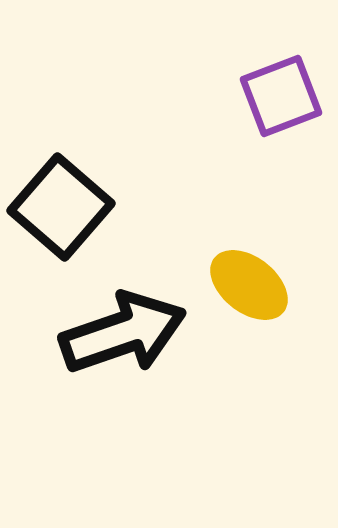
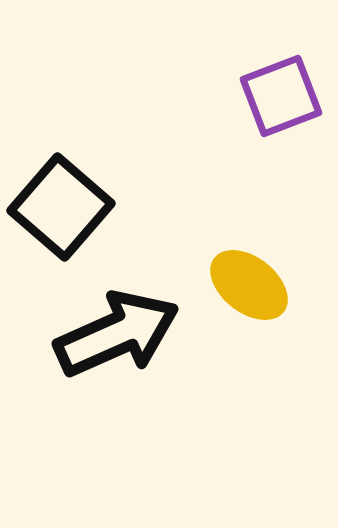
black arrow: moved 6 px left, 1 px down; rotated 5 degrees counterclockwise
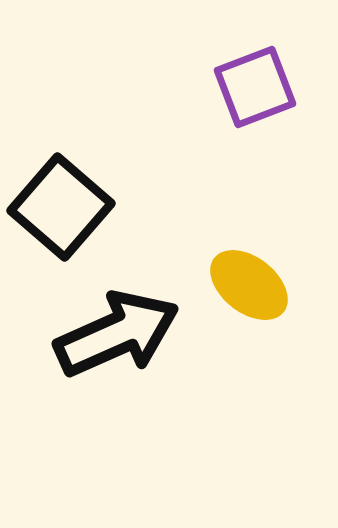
purple square: moved 26 px left, 9 px up
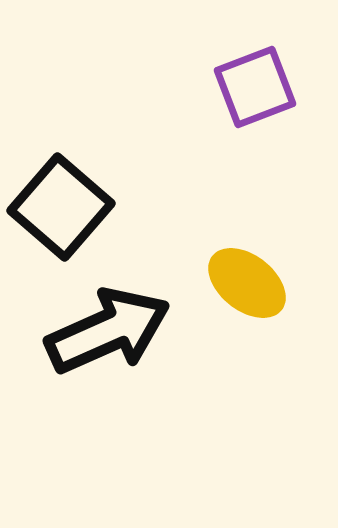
yellow ellipse: moved 2 px left, 2 px up
black arrow: moved 9 px left, 3 px up
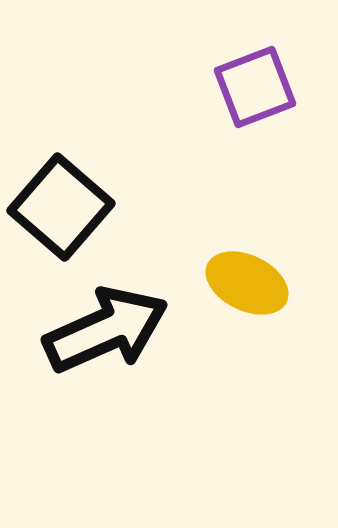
yellow ellipse: rotated 12 degrees counterclockwise
black arrow: moved 2 px left, 1 px up
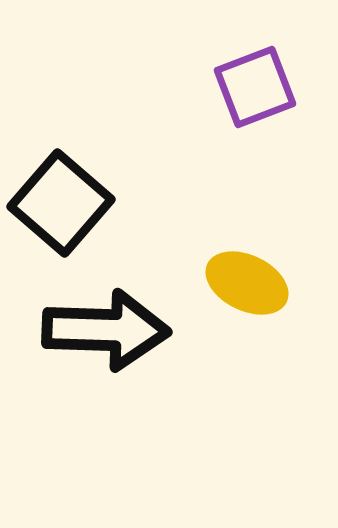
black square: moved 4 px up
black arrow: rotated 26 degrees clockwise
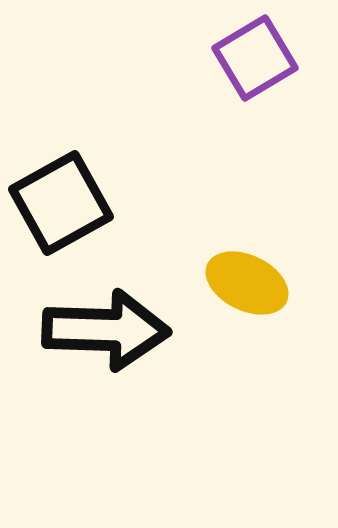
purple square: moved 29 px up; rotated 10 degrees counterclockwise
black square: rotated 20 degrees clockwise
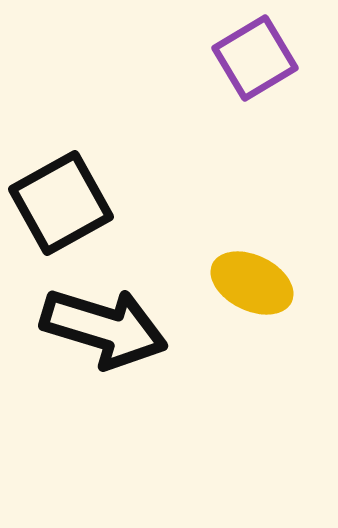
yellow ellipse: moved 5 px right
black arrow: moved 2 px left, 2 px up; rotated 15 degrees clockwise
